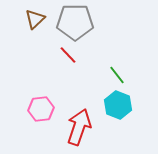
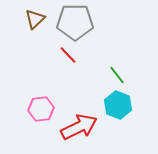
red arrow: rotated 45 degrees clockwise
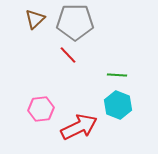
green line: rotated 48 degrees counterclockwise
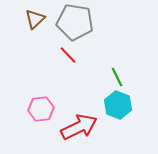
gray pentagon: rotated 9 degrees clockwise
green line: moved 2 px down; rotated 60 degrees clockwise
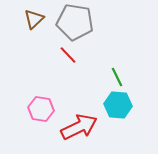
brown triangle: moved 1 px left
cyan hexagon: rotated 16 degrees counterclockwise
pink hexagon: rotated 15 degrees clockwise
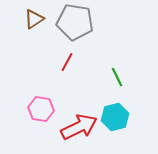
brown triangle: rotated 10 degrees clockwise
red line: moved 1 px left, 7 px down; rotated 72 degrees clockwise
cyan hexagon: moved 3 px left, 12 px down; rotated 20 degrees counterclockwise
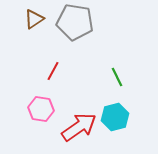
red line: moved 14 px left, 9 px down
red arrow: rotated 9 degrees counterclockwise
